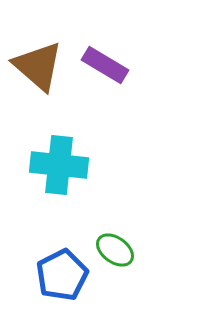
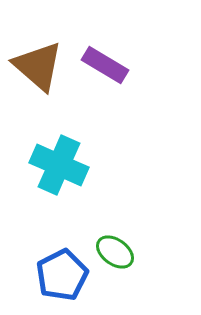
cyan cross: rotated 18 degrees clockwise
green ellipse: moved 2 px down
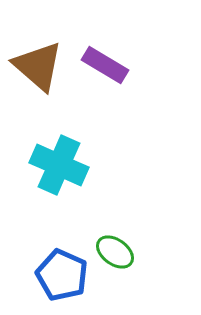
blue pentagon: rotated 21 degrees counterclockwise
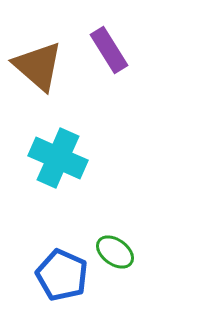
purple rectangle: moved 4 px right, 15 px up; rotated 27 degrees clockwise
cyan cross: moved 1 px left, 7 px up
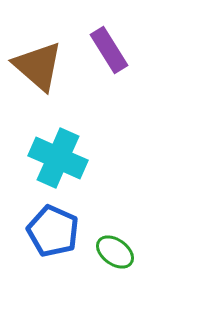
blue pentagon: moved 9 px left, 44 px up
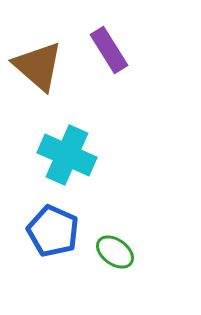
cyan cross: moved 9 px right, 3 px up
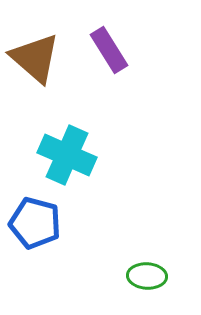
brown triangle: moved 3 px left, 8 px up
blue pentagon: moved 18 px left, 8 px up; rotated 9 degrees counterclockwise
green ellipse: moved 32 px right, 24 px down; rotated 33 degrees counterclockwise
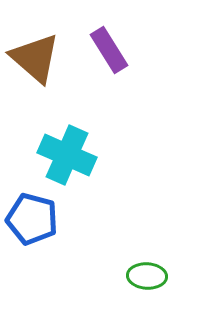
blue pentagon: moved 3 px left, 4 px up
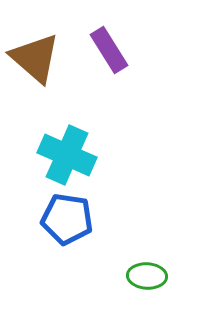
blue pentagon: moved 35 px right; rotated 6 degrees counterclockwise
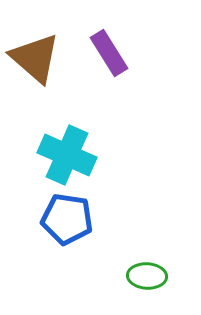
purple rectangle: moved 3 px down
